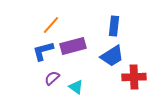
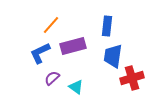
blue rectangle: moved 7 px left
blue L-shape: moved 3 px left, 2 px down; rotated 10 degrees counterclockwise
blue trapezoid: moved 1 px right; rotated 130 degrees clockwise
red cross: moved 2 px left, 1 px down; rotated 15 degrees counterclockwise
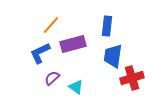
purple rectangle: moved 2 px up
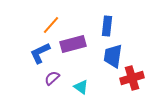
cyan triangle: moved 5 px right
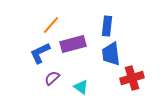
blue trapezoid: moved 2 px left, 2 px up; rotated 15 degrees counterclockwise
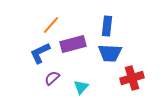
blue trapezoid: moved 1 px left, 1 px up; rotated 80 degrees counterclockwise
cyan triangle: rotated 35 degrees clockwise
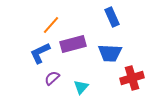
blue rectangle: moved 5 px right, 9 px up; rotated 30 degrees counterclockwise
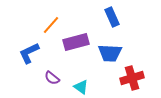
purple rectangle: moved 3 px right, 2 px up
blue L-shape: moved 11 px left
purple semicircle: rotated 98 degrees counterclockwise
cyan triangle: rotated 35 degrees counterclockwise
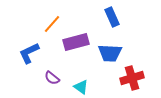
orange line: moved 1 px right, 1 px up
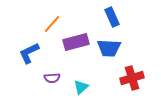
blue trapezoid: moved 1 px left, 5 px up
purple semicircle: rotated 42 degrees counterclockwise
cyan triangle: rotated 42 degrees clockwise
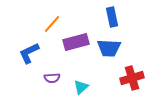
blue rectangle: rotated 12 degrees clockwise
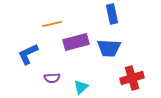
blue rectangle: moved 3 px up
orange line: rotated 36 degrees clockwise
blue L-shape: moved 1 px left, 1 px down
